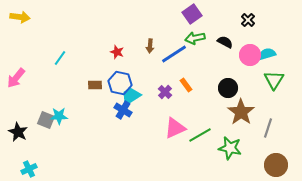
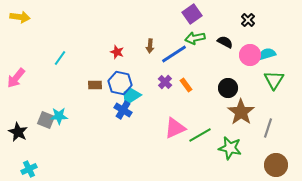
purple cross: moved 10 px up
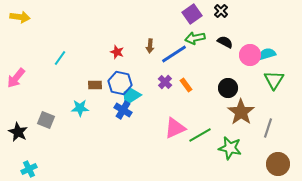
black cross: moved 27 px left, 9 px up
cyan star: moved 21 px right, 8 px up
brown circle: moved 2 px right, 1 px up
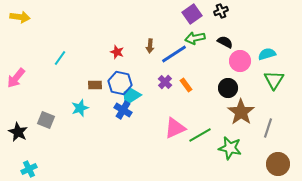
black cross: rotated 24 degrees clockwise
pink circle: moved 10 px left, 6 px down
cyan star: rotated 18 degrees counterclockwise
